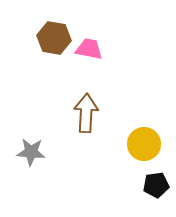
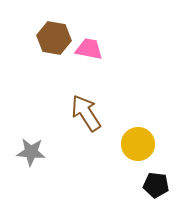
brown arrow: rotated 36 degrees counterclockwise
yellow circle: moved 6 px left
black pentagon: rotated 15 degrees clockwise
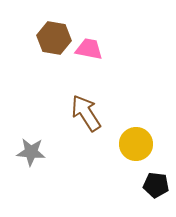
yellow circle: moved 2 px left
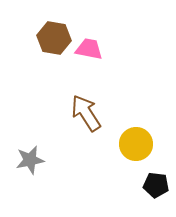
gray star: moved 1 px left, 8 px down; rotated 16 degrees counterclockwise
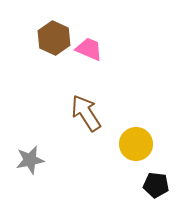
brown hexagon: rotated 16 degrees clockwise
pink trapezoid: rotated 12 degrees clockwise
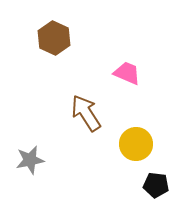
pink trapezoid: moved 38 px right, 24 px down
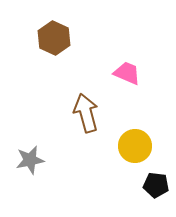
brown arrow: rotated 18 degrees clockwise
yellow circle: moved 1 px left, 2 px down
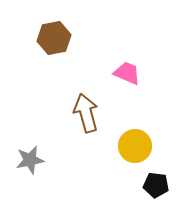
brown hexagon: rotated 24 degrees clockwise
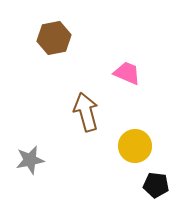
brown arrow: moved 1 px up
